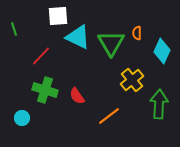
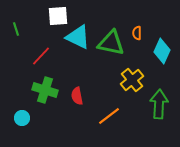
green line: moved 2 px right
green triangle: rotated 48 degrees counterclockwise
red semicircle: rotated 24 degrees clockwise
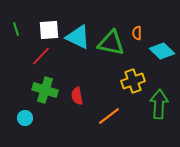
white square: moved 9 px left, 14 px down
cyan diamond: rotated 70 degrees counterclockwise
yellow cross: moved 1 px right, 1 px down; rotated 20 degrees clockwise
cyan circle: moved 3 px right
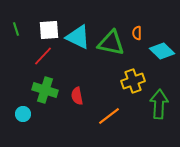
red line: moved 2 px right
cyan circle: moved 2 px left, 4 px up
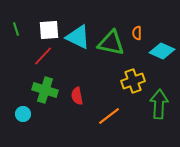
cyan diamond: rotated 20 degrees counterclockwise
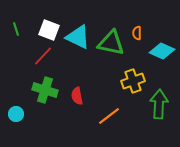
white square: rotated 25 degrees clockwise
cyan circle: moved 7 px left
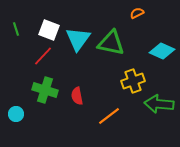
orange semicircle: moved 20 px up; rotated 64 degrees clockwise
cyan triangle: moved 2 px down; rotated 40 degrees clockwise
green arrow: rotated 88 degrees counterclockwise
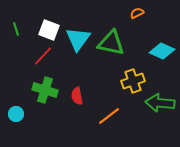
green arrow: moved 1 px right, 1 px up
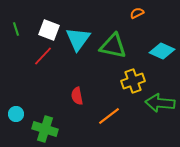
green triangle: moved 2 px right, 3 px down
green cross: moved 39 px down
